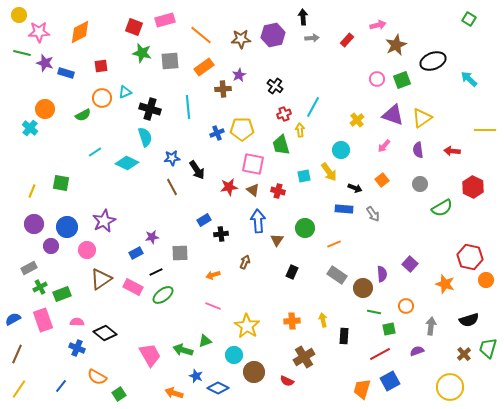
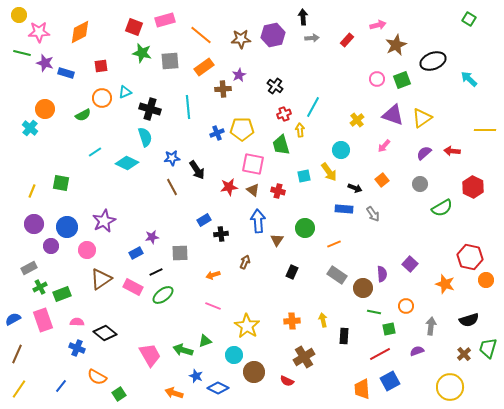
purple semicircle at (418, 150): moved 6 px right, 3 px down; rotated 56 degrees clockwise
orange trapezoid at (362, 389): rotated 20 degrees counterclockwise
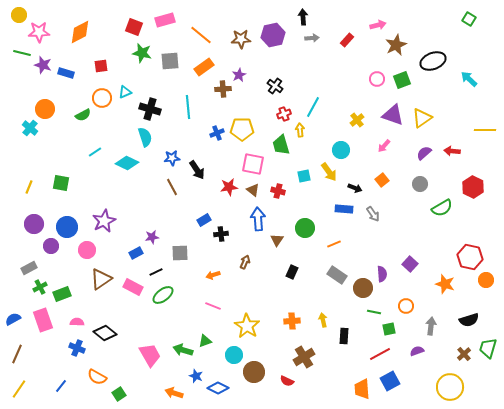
purple star at (45, 63): moved 2 px left, 2 px down
yellow line at (32, 191): moved 3 px left, 4 px up
blue arrow at (258, 221): moved 2 px up
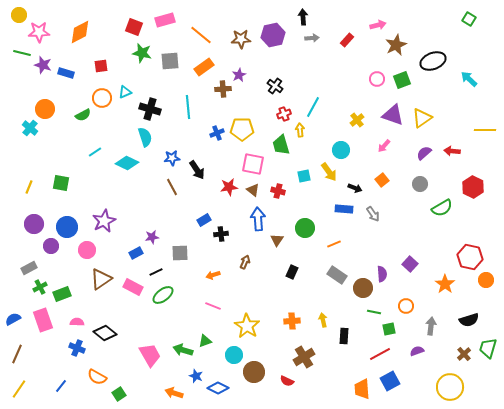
orange star at (445, 284): rotated 18 degrees clockwise
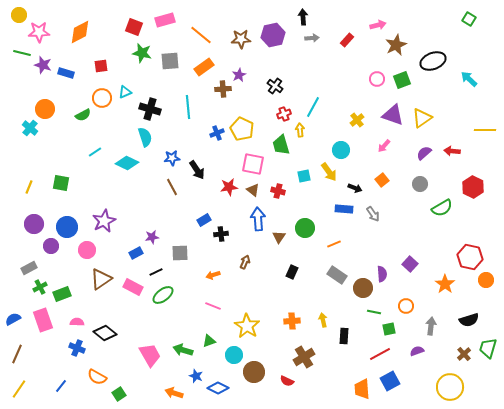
yellow pentagon at (242, 129): rotated 25 degrees clockwise
brown triangle at (277, 240): moved 2 px right, 3 px up
green triangle at (205, 341): moved 4 px right
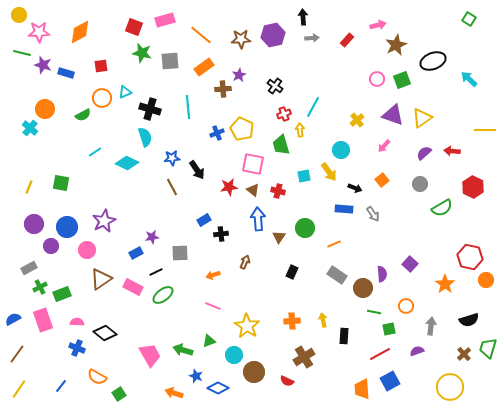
brown line at (17, 354): rotated 12 degrees clockwise
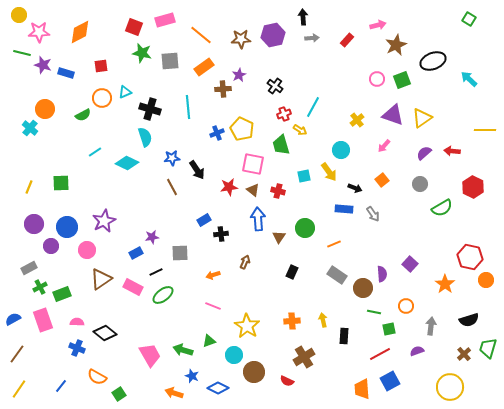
yellow arrow at (300, 130): rotated 128 degrees clockwise
green square at (61, 183): rotated 12 degrees counterclockwise
blue star at (196, 376): moved 4 px left
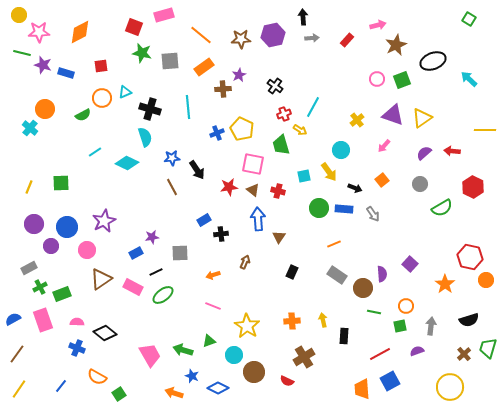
pink rectangle at (165, 20): moved 1 px left, 5 px up
green circle at (305, 228): moved 14 px right, 20 px up
green square at (389, 329): moved 11 px right, 3 px up
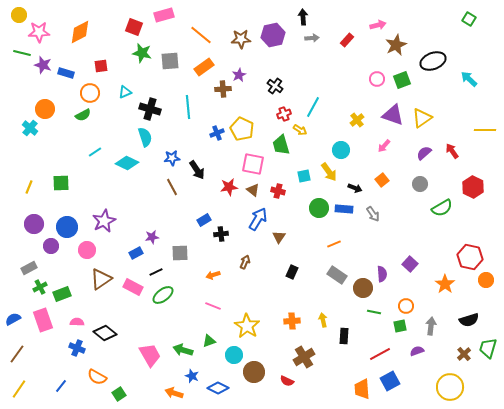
orange circle at (102, 98): moved 12 px left, 5 px up
red arrow at (452, 151): rotated 49 degrees clockwise
blue arrow at (258, 219): rotated 35 degrees clockwise
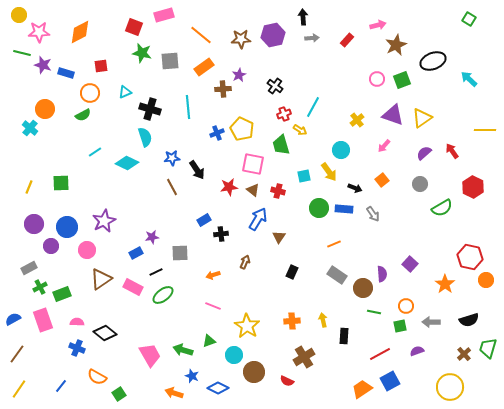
gray arrow at (431, 326): moved 4 px up; rotated 96 degrees counterclockwise
orange trapezoid at (362, 389): rotated 60 degrees clockwise
